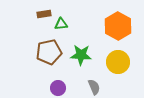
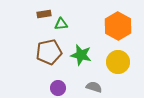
green star: rotated 10 degrees clockwise
gray semicircle: rotated 49 degrees counterclockwise
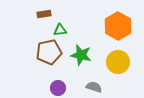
green triangle: moved 1 px left, 6 px down
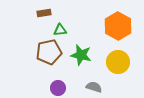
brown rectangle: moved 1 px up
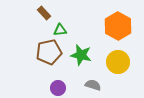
brown rectangle: rotated 56 degrees clockwise
gray semicircle: moved 1 px left, 2 px up
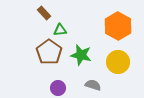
brown pentagon: rotated 25 degrees counterclockwise
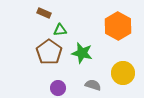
brown rectangle: rotated 24 degrees counterclockwise
green star: moved 1 px right, 2 px up
yellow circle: moved 5 px right, 11 px down
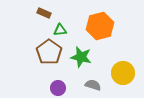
orange hexagon: moved 18 px left; rotated 16 degrees clockwise
green star: moved 1 px left, 4 px down
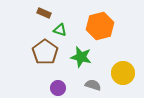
green triangle: rotated 24 degrees clockwise
brown pentagon: moved 4 px left
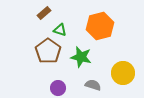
brown rectangle: rotated 64 degrees counterclockwise
brown pentagon: moved 3 px right, 1 px up
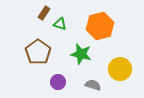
brown rectangle: rotated 16 degrees counterclockwise
green triangle: moved 6 px up
brown pentagon: moved 10 px left, 1 px down
green star: moved 3 px up
yellow circle: moved 3 px left, 4 px up
purple circle: moved 6 px up
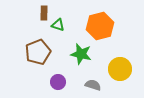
brown rectangle: rotated 32 degrees counterclockwise
green triangle: moved 2 px left, 1 px down
brown pentagon: rotated 15 degrees clockwise
